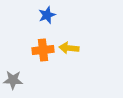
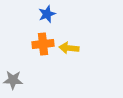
blue star: moved 1 px up
orange cross: moved 6 px up
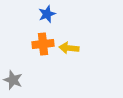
gray star: rotated 18 degrees clockwise
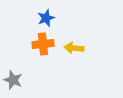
blue star: moved 1 px left, 4 px down
yellow arrow: moved 5 px right
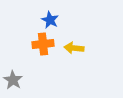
blue star: moved 4 px right, 2 px down; rotated 24 degrees counterclockwise
gray star: rotated 12 degrees clockwise
